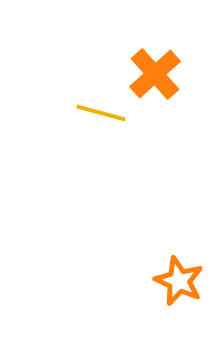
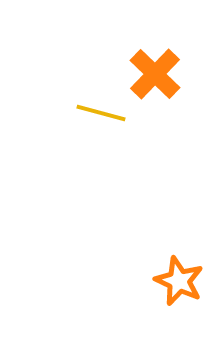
orange cross: rotated 4 degrees counterclockwise
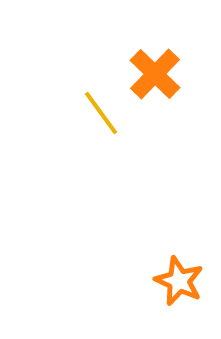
yellow line: rotated 39 degrees clockwise
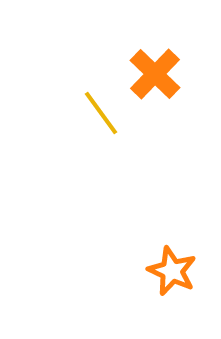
orange star: moved 7 px left, 10 px up
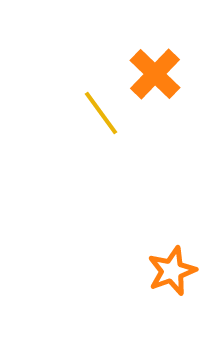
orange star: rotated 27 degrees clockwise
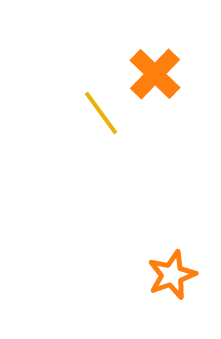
orange star: moved 4 px down
